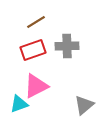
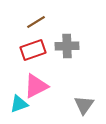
gray triangle: rotated 15 degrees counterclockwise
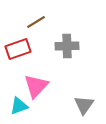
red rectangle: moved 15 px left, 1 px up
pink triangle: rotated 20 degrees counterclockwise
cyan triangle: moved 2 px down
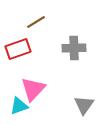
gray cross: moved 7 px right, 2 px down
pink triangle: moved 3 px left, 3 px down
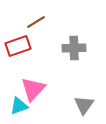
red rectangle: moved 3 px up
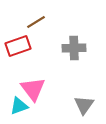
pink triangle: rotated 20 degrees counterclockwise
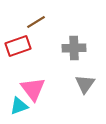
gray triangle: moved 1 px right, 21 px up
